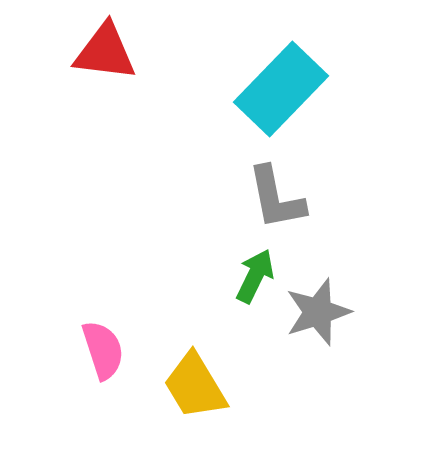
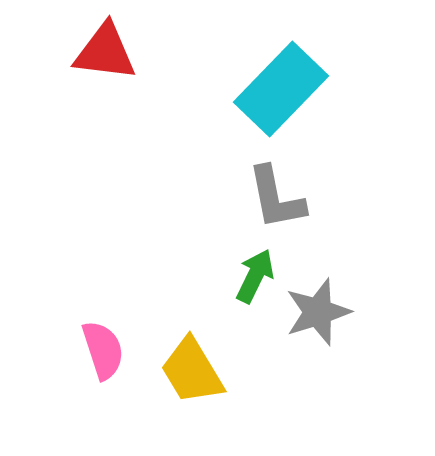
yellow trapezoid: moved 3 px left, 15 px up
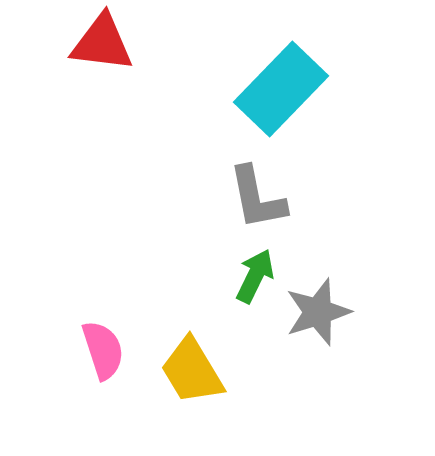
red triangle: moved 3 px left, 9 px up
gray L-shape: moved 19 px left
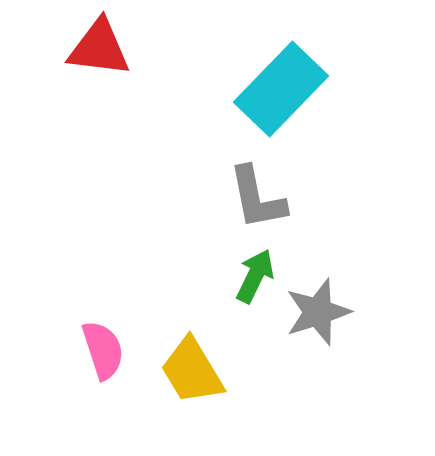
red triangle: moved 3 px left, 5 px down
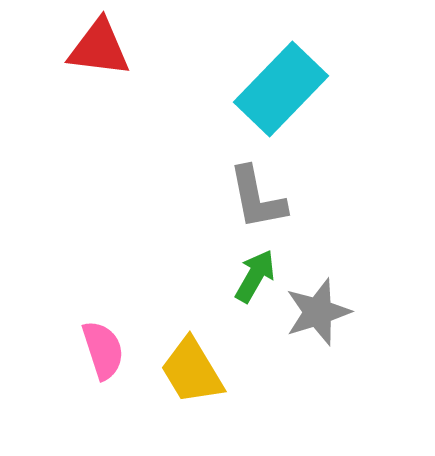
green arrow: rotated 4 degrees clockwise
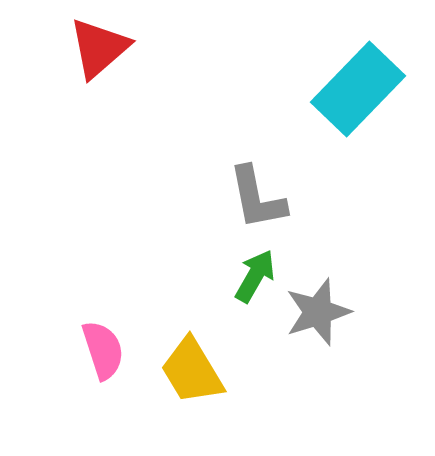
red triangle: rotated 48 degrees counterclockwise
cyan rectangle: moved 77 px right
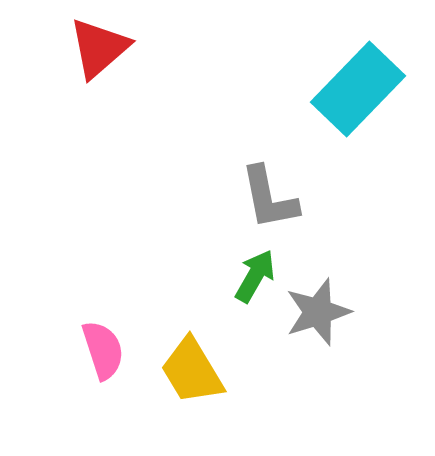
gray L-shape: moved 12 px right
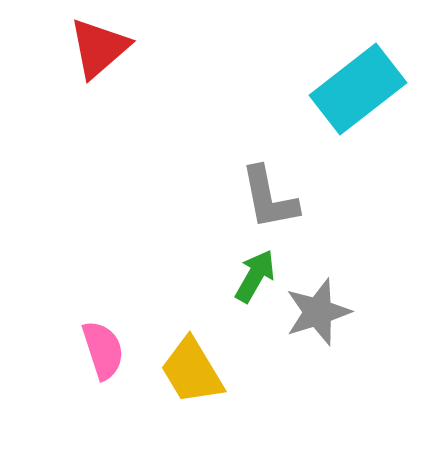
cyan rectangle: rotated 8 degrees clockwise
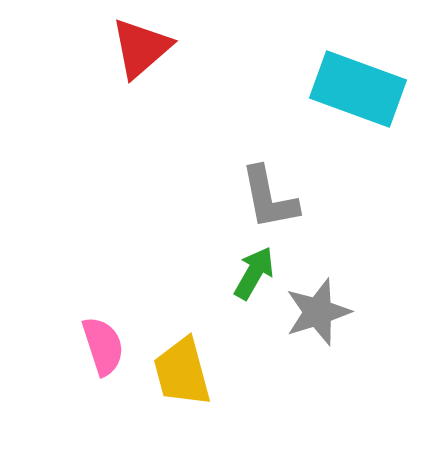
red triangle: moved 42 px right
cyan rectangle: rotated 58 degrees clockwise
green arrow: moved 1 px left, 3 px up
pink semicircle: moved 4 px up
yellow trapezoid: moved 10 px left, 1 px down; rotated 16 degrees clockwise
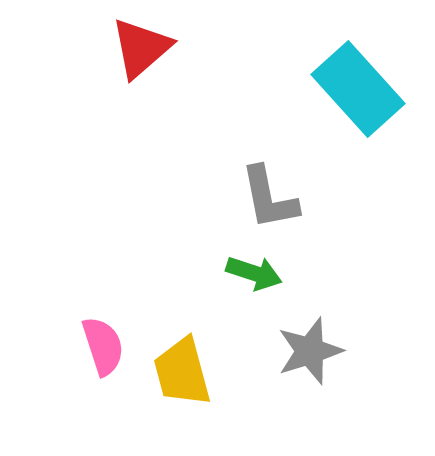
cyan rectangle: rotated 28 degrees clockwise
green arrow: rotated 78 degrees clockwise
gray star: moved 8 px left, 39 px down
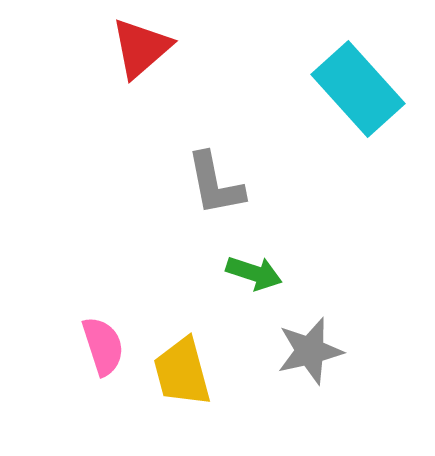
gray L-shape: moved 54 px left, 14 px up
gray star: rotated 4 degrees clockwise
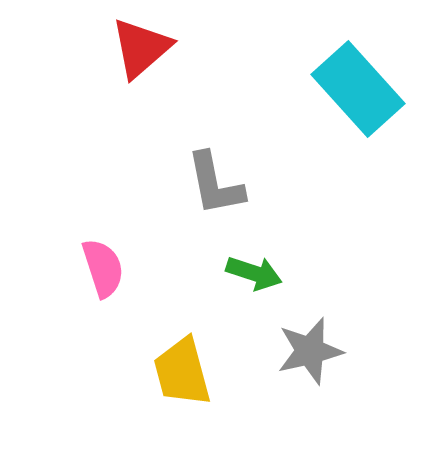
pink semicircle: moved 78 px up
